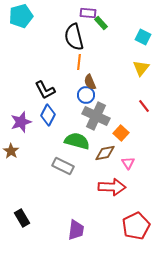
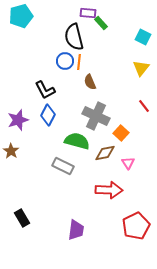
blue circle: moved 21 px left, 34 px up
purple star: moved 3 px left, 2 px up
red arrow: moved 3 px left, 3 px down
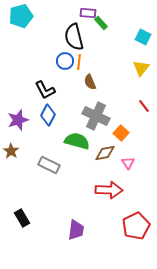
gray rectangle: moved 14 px left, 1 px up
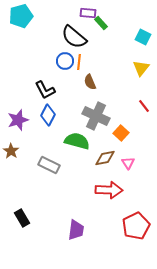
black semicircle: rotated 36 degrees counterclockwise
brown diamond: moved 5 px down
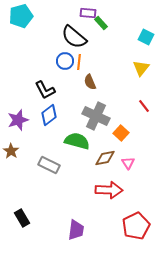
cyan square: moved 3 px right
blue diamond: moved 1 px right; rotated 25 degrees clockwise
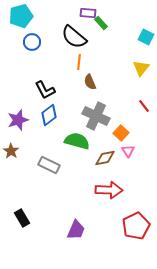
blue circle: moved 33 px left, 19 px up
pink triangle: moved 12 px up
purple trapezoid: rotated 15 degrees clockwise
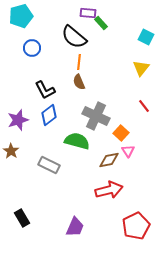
blue circle: moved 6 px down
brown semicircle: moved 11 px left
brown diamond: moved 4 px right, 2 px down
red arrow: rotated 16 degrees counterclockwise
purple trapezoid: moved 1 px left, 3 px up
